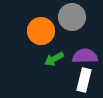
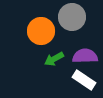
white rectangle: rotated 70 degrees counterclockwise
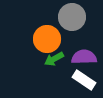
orange circle: moved 6 px right, 8 px down
purple semicircle: moved 1 px left, 1 px down
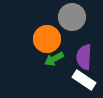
purple semicircle: rotated 85 degrees counterclockwise
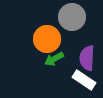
purple semicircle: moved 3 px right, 1 px down
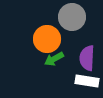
white rectangle: moved 3 px right, 1 px down; rotated 25 degrees counterclockwise
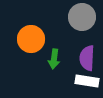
gray circle: moved 10 px right
orange circle: moved 16 px left
green arrow: rotated 54 degrees counterclockwise
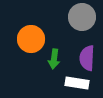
white rectangle: moved 10 px left, 2 px down
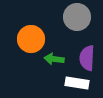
gray circle: moved 5 px left
green arrow: rotated 90 degrees clockwise
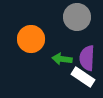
green arrow: moved 8 px right
white rectangle: moved 6 px right, 6 px up; rotated 25 degrees clockwise
